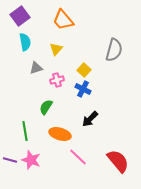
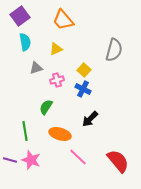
yellow triangle: rotated 24 degrees clockwise
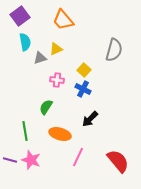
gray triangle: moved 4 px right, 10 px up
pink cross: rotated 24 degrees clockwise
pink line: rotated 72 degrees clockwise
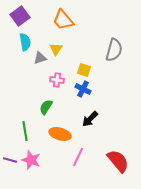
yellow triangle: rotated 32 degrees counterclockwise
yellow square: rotated 24 degrees counterclockwise
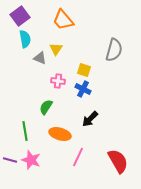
cyan semicircle: moved 3 px up
gray triangle: rotated 40 degrees clockwise
pink cross: moved 1 px right, 1 px down
red semicircle: rotated 10 degrees clockwise
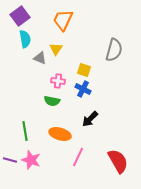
orange trapezoid: rotated 65 degrees clockwise
green semicircle: moved 6 px right, 6 px up; rotated 112 degrees counterclockwise
